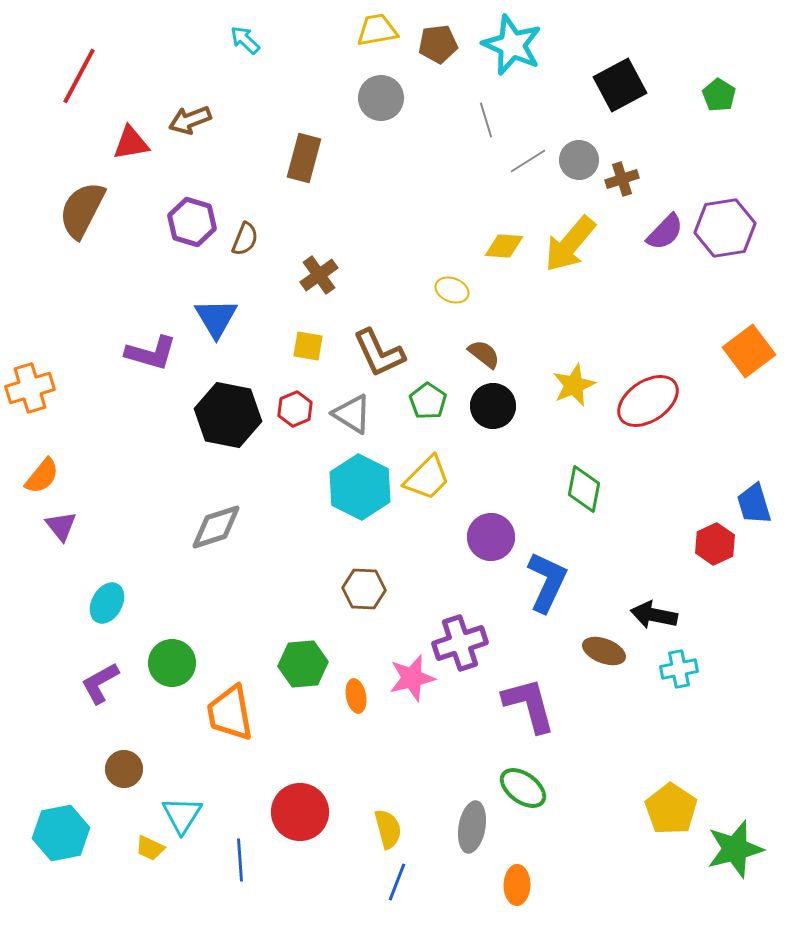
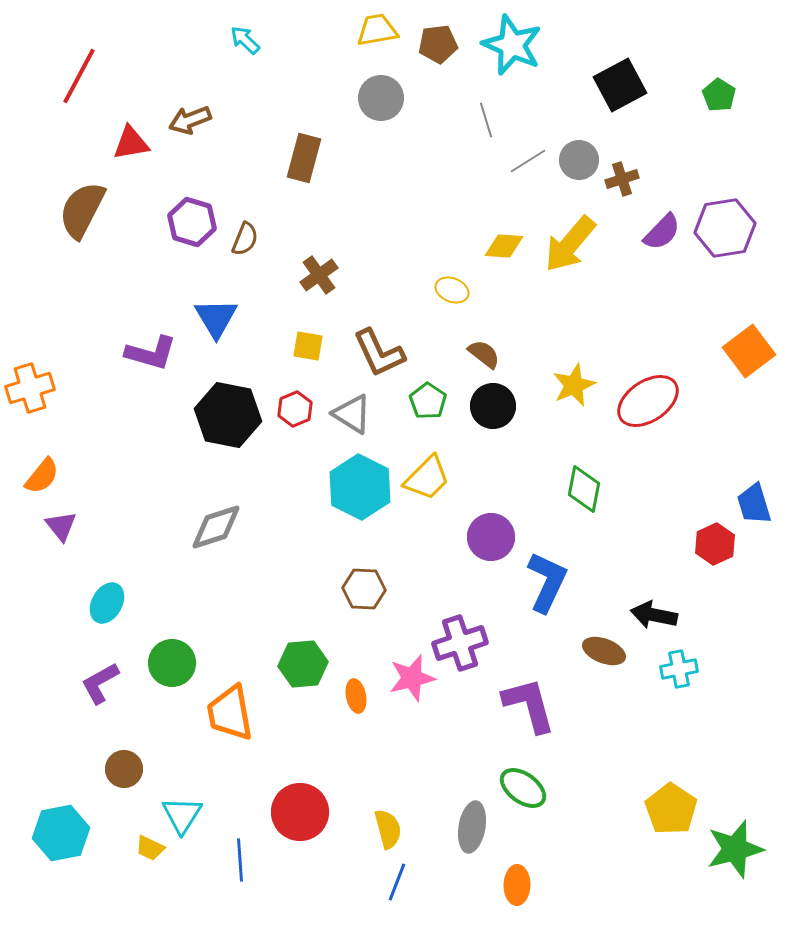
purple semicircle at (665, 232): moved 3 px left
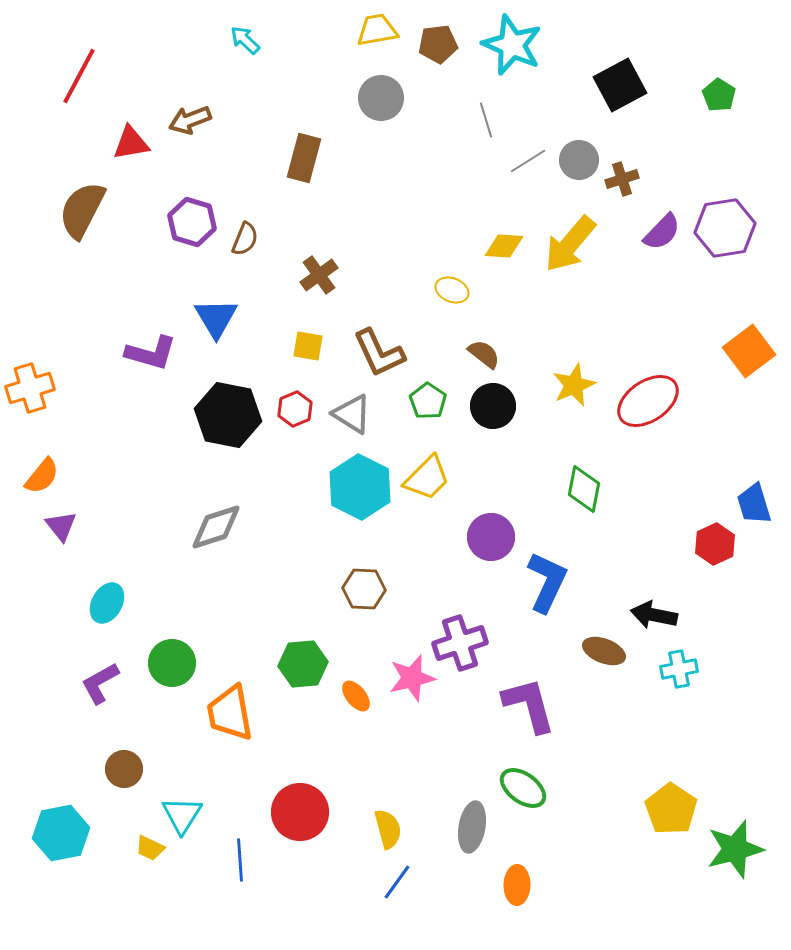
orange ellipse at (356, 696): rotated 28 degrees counterclockwise
blue line at (397, 882): rotated 15 degrees clockwise
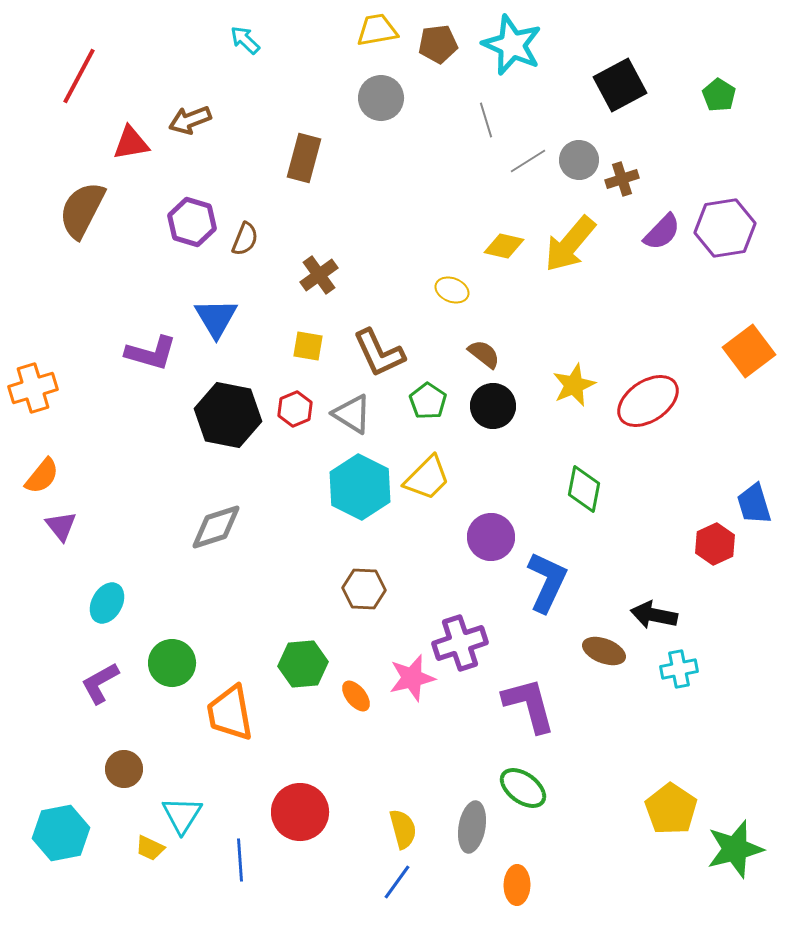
yellow diamond at (504, 246): rotated 9 degrees clockwise
orange cross at (30, 388): moved 3 px right
yellow semicircle at (388, 829): moved 15 px right
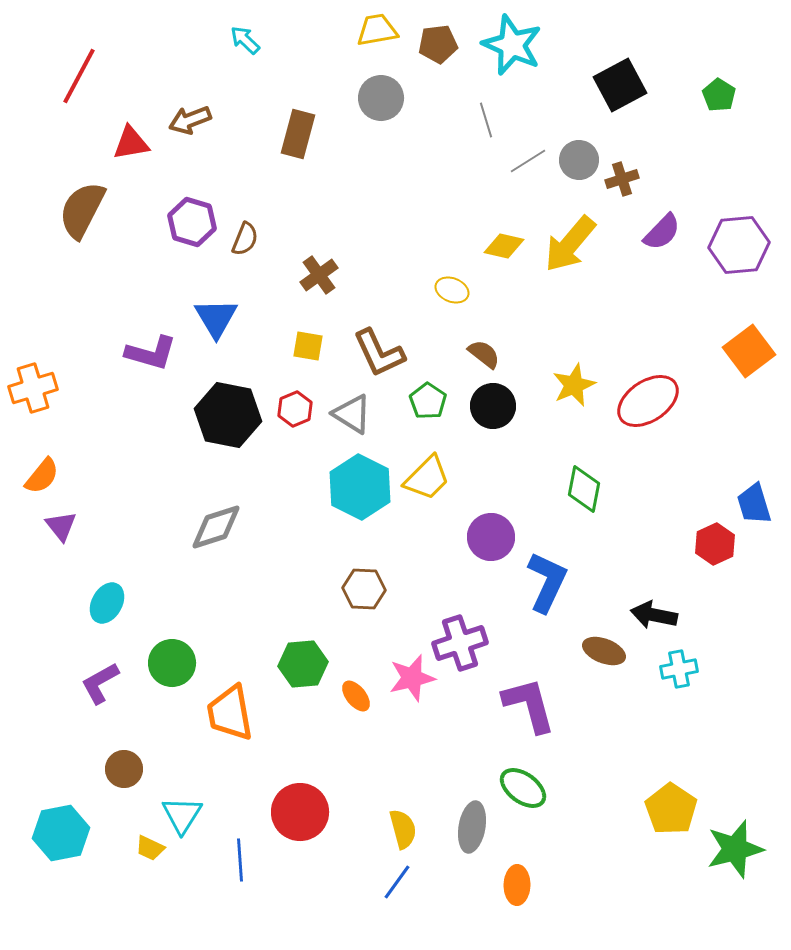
brown rectangle at (304, 158): moved 6 px left, 24 px up
purple hexagon at (725, 228): moved 14 px right, 17 px down; rotated 4 degrees clockwise
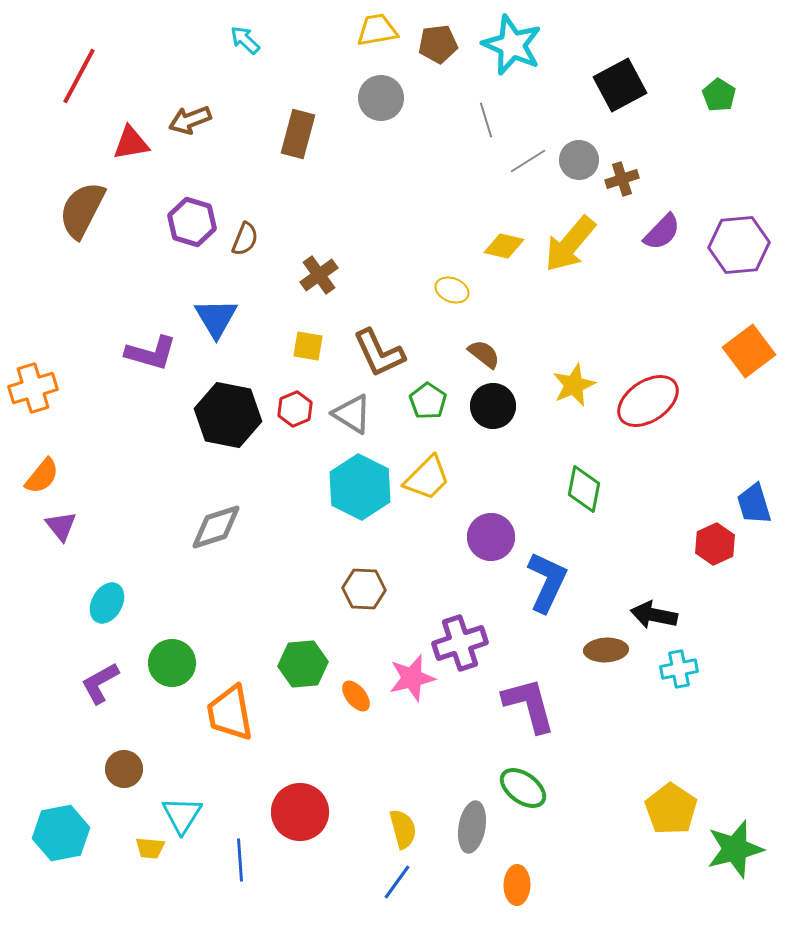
brown ellipse at (604, 651): moved 2 px right, 1 px up; rotated 24 degrees counterclockwise
yellow trapezoid at (150, 848): rotated 20 degrees counterclockwise
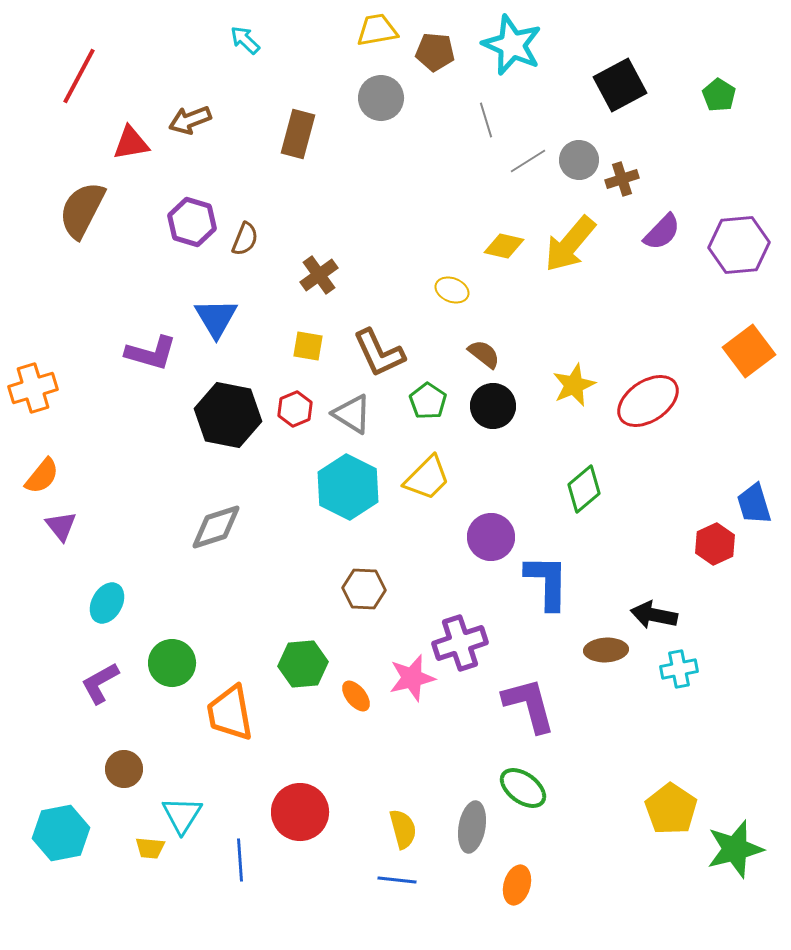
brown pentagon at (438, 44): moved 3 px left, 8 px down; rotated 12 degrees clockwise
cyan hexagon at (360, 487): moved 12 px left
green diamond at (584, 489): rotated 39 degrees clockwise
blue L-shape at (547, 582): rotated 24 degrees counterclockwise
blue line at (397, 882): moved 2 px up; rotated 60 degrees clockwise
orange ellipse at (517, 885): rotated 15 degrees clockwise
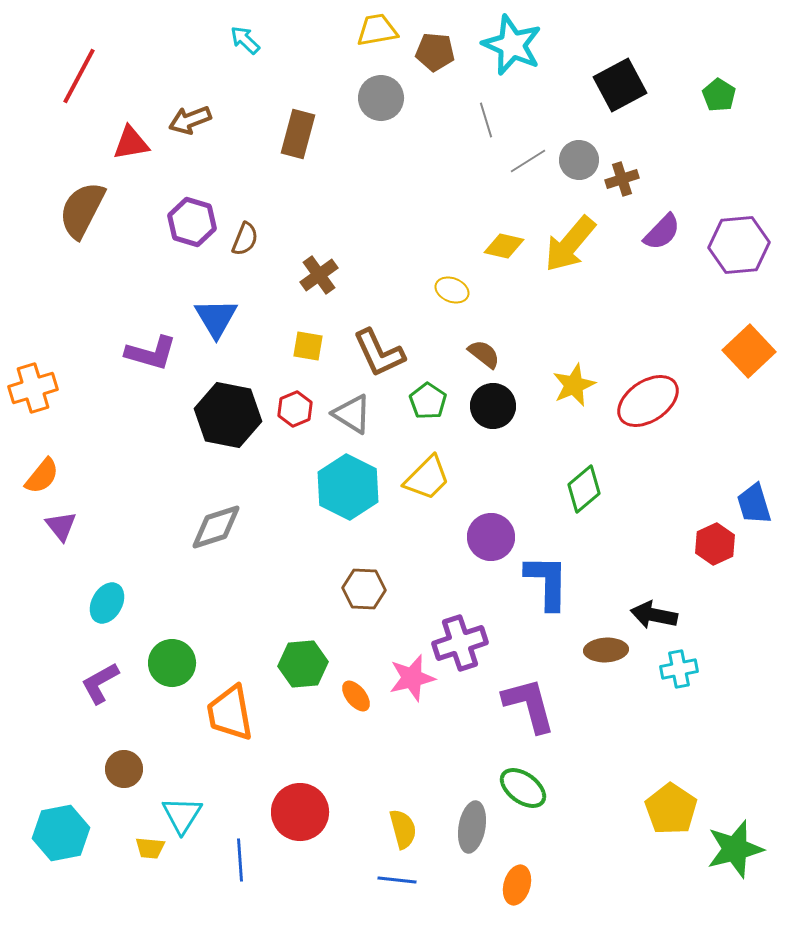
orange square at (749, 351): rotated 6 degrees counterclockwise
